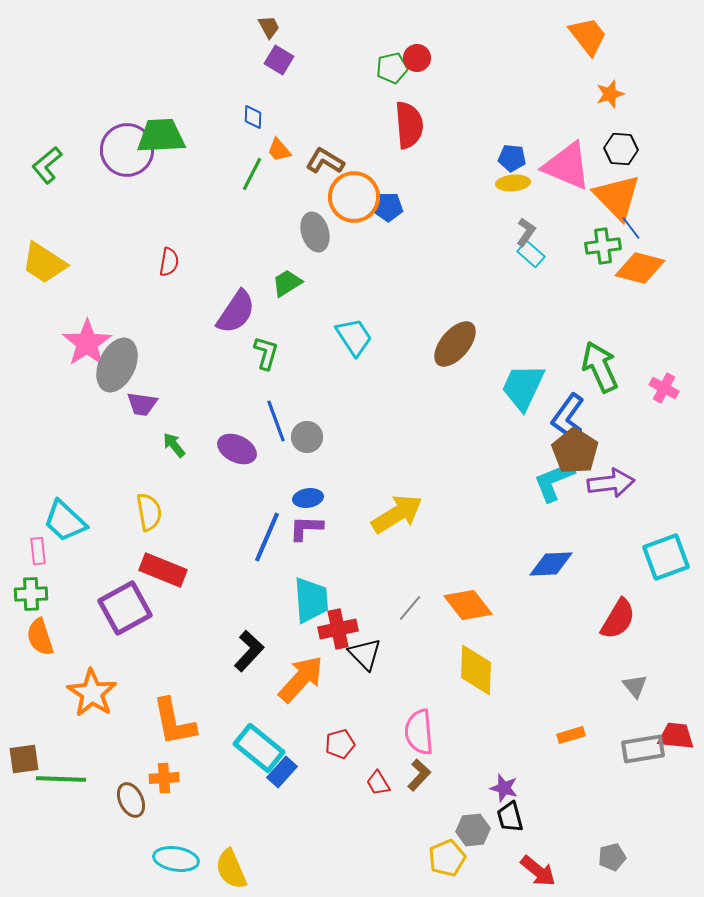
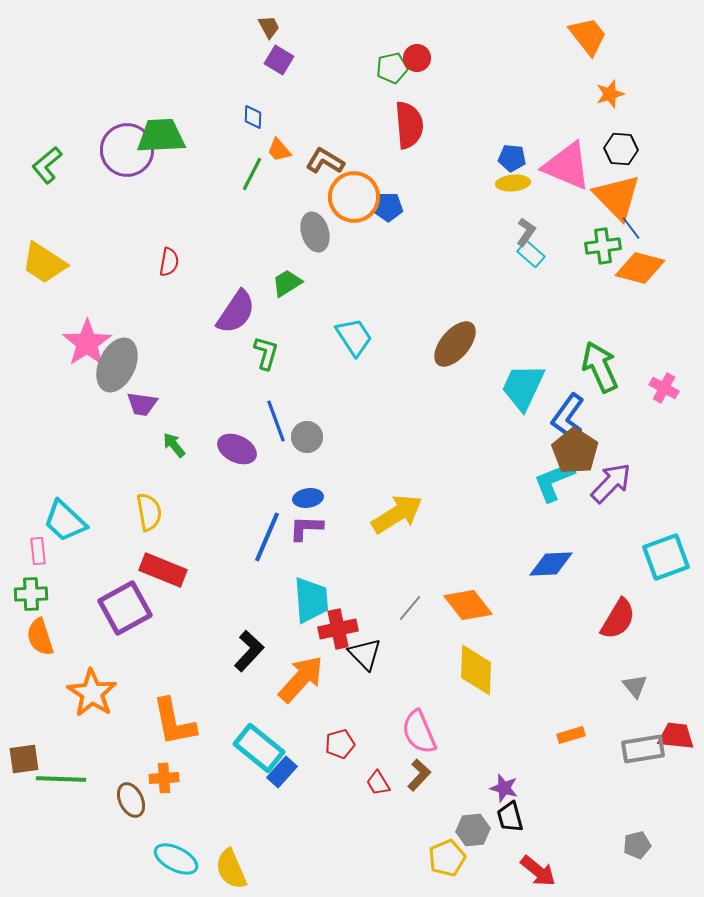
purple arrow at (611, 483): rotated 39 degrees counterclockwise
pink semicircle at (419, 732): rotated 18 degrees counterclockwise
gray pentagon at (612, 857): moved 25 px right, 12 px up
cyan ellipse at (176, 859): rotated 18 degrees clockwise
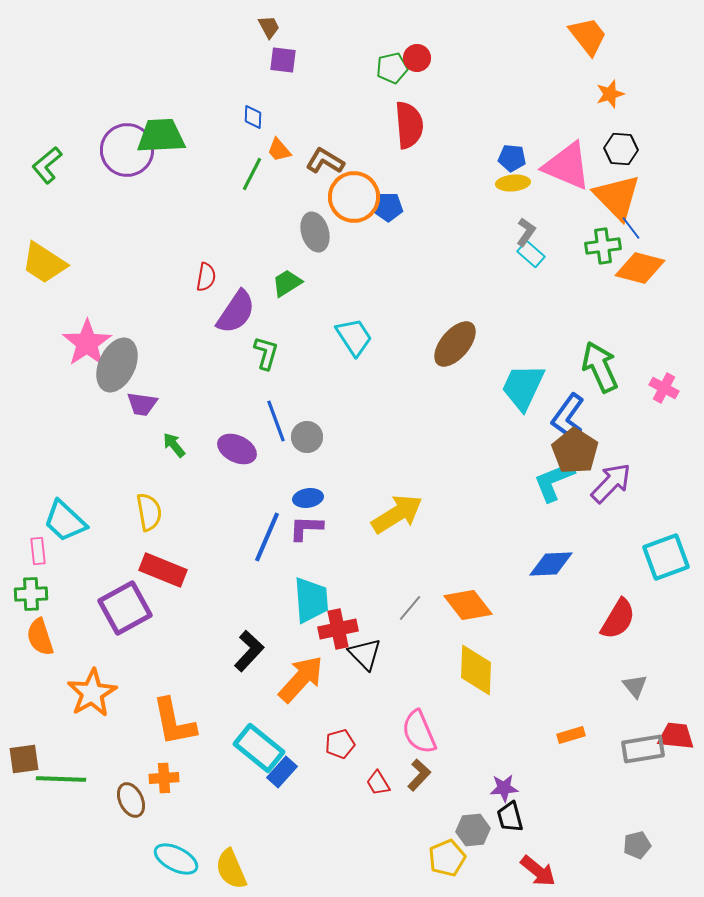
purple square at (279, 60): moved 4 px right; rotated 24 degrees counterclockwise
red semicircle at (169, 262): moved 37 px right, 15 px down
orange star at (92, 693): rotated 9 degrees clockwise
purple star at (504, 788): rotated 20 degrees counterclockwise
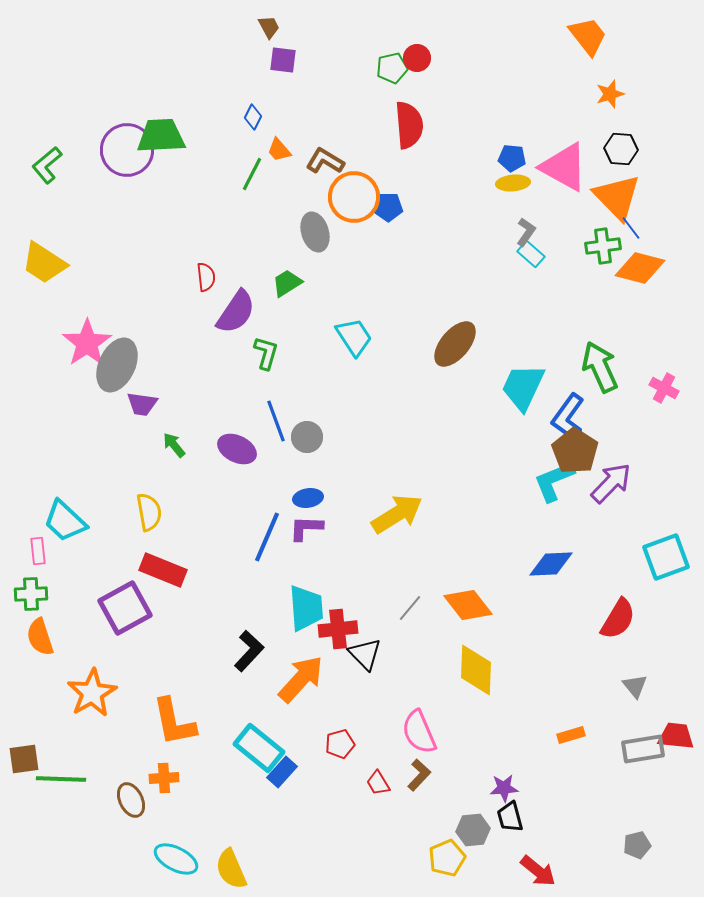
blue diamond at (253, 117): rotated 25 degrees clockwise
pink triangle at (567, 166): moved 3 px left, 1 px down; rotated 6 degrees clockwise
red semicircle at (206, 277): rotated 16 degrees counterclockwise
cyan trapezoid at (311, 600): moved 5 px left, 8 px down
red cross at (338, 629): rotated 6 degrees clockwise
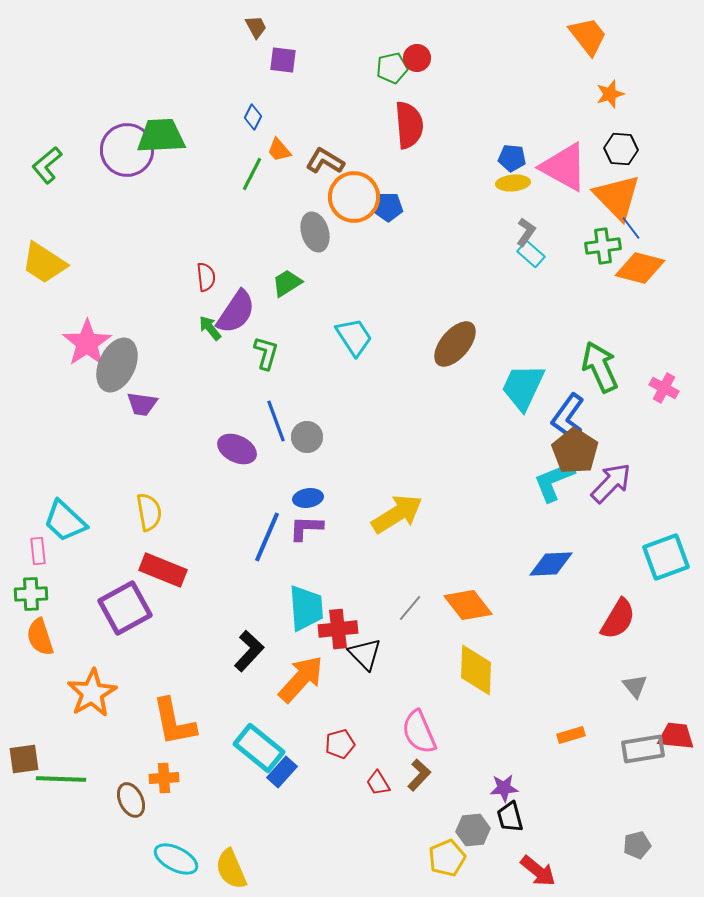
brown trapezoid at (269, 27): moved 13 px left
green arrow at (174, 445): moved 36 px right, 117 px up
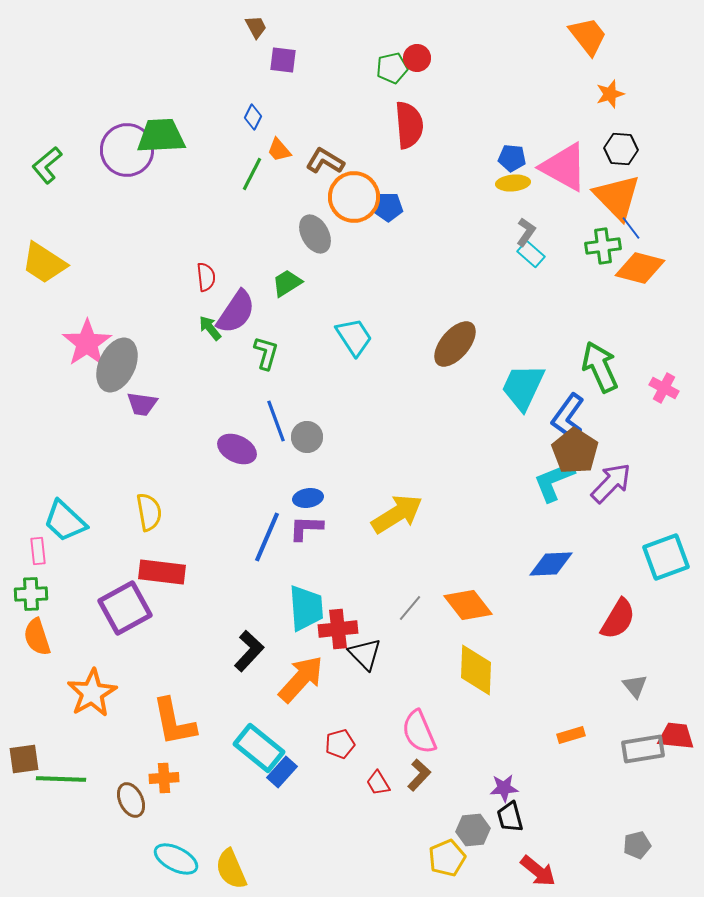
gray ellipse at (315, 232): moved 2 px down; rotated 12 degrees counterclockwise
red rectangle at (163, 570): moved 1 px left, 2 px down; rotated 15 degrees counterclockwise
orange semicircle at (40, 637): moved 3 px left
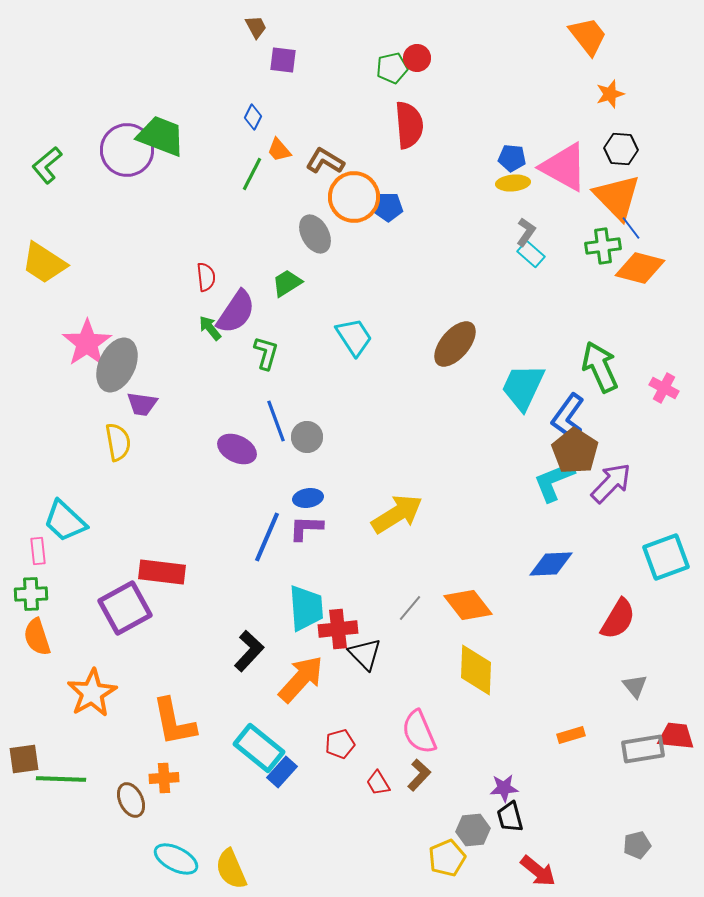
green trapezoid at (161, 136): rotated 24 degrees clockwise
yellow semicircle at (149, 512): moved 31 px left, 70 px up
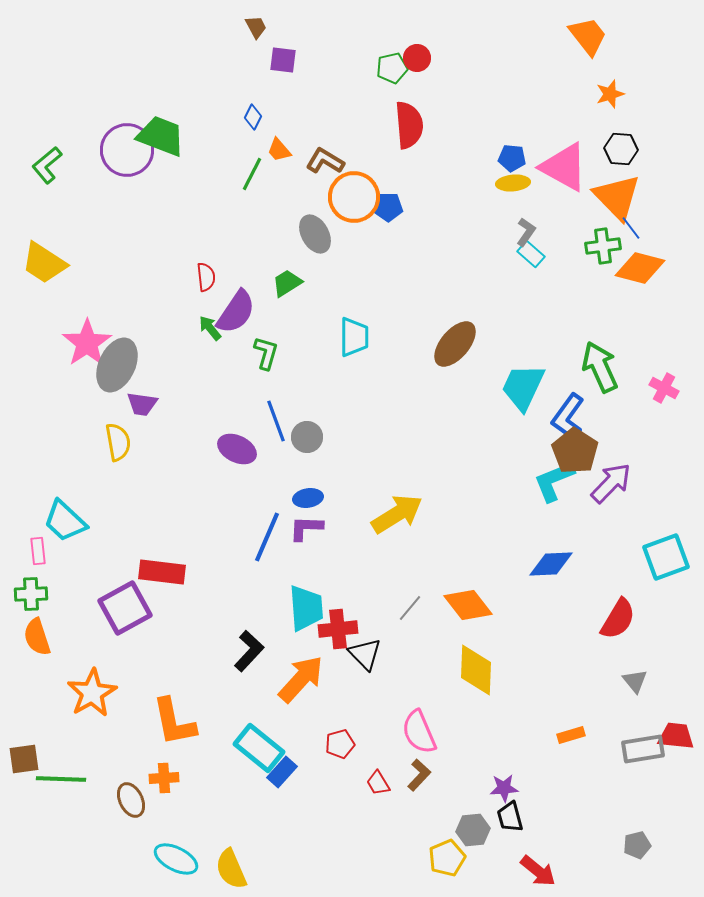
cyan trapezoid at (354, 337): rotated 33 degrees clockwise
gray triangle at (635, 686): moved 5 px up
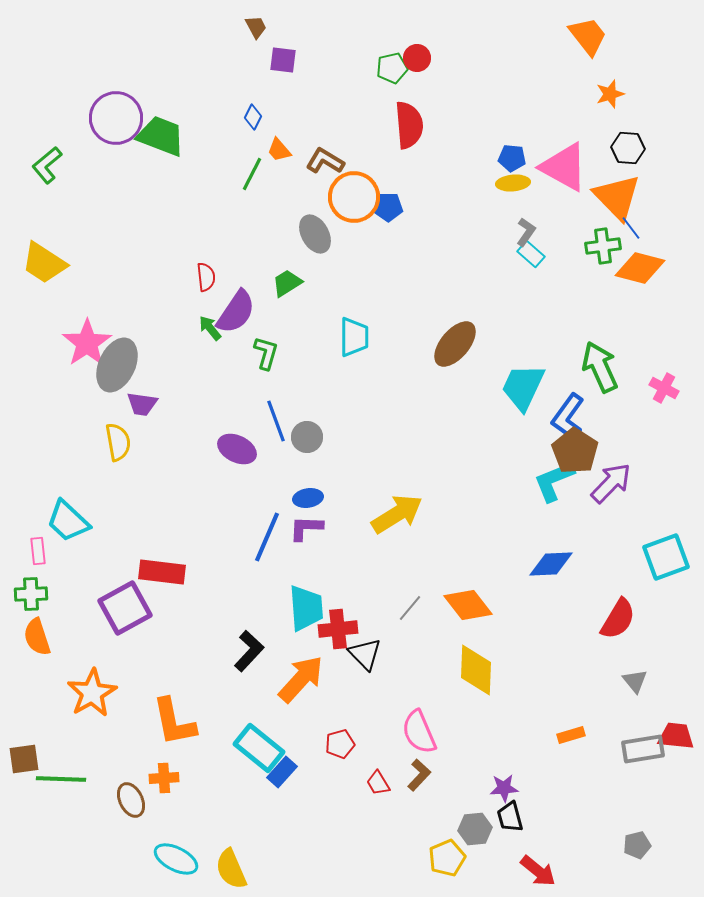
black hexagon at (621, 149): moved 7 px right, 1 px up
purple circle at (127, 150): moved 11 px left, 32 px up
cyan trapezoid at (65, 521): moved 3 px right
gray hexagon at (473, 830): moved 2 px right, 1 px up
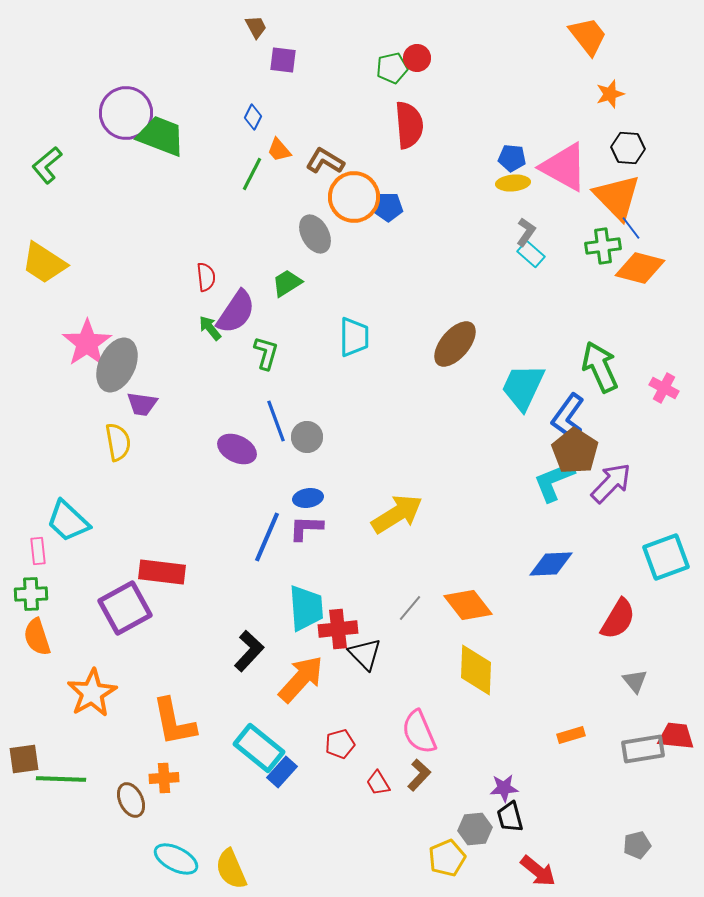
purple circle at (116, 118): moved 10 px right, 5 px up
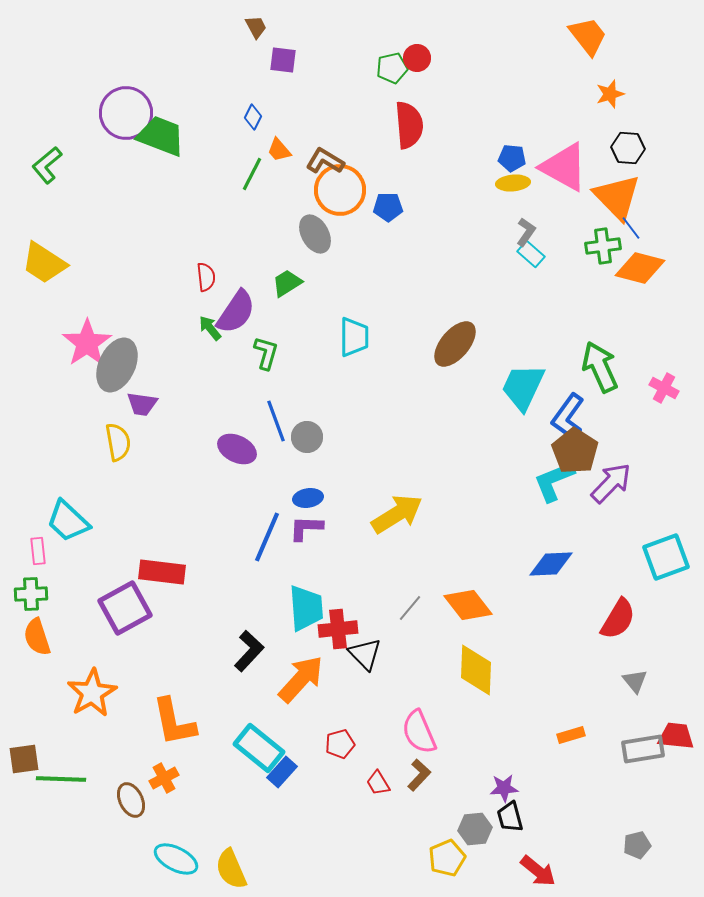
orange circle at (354, 197): moved 14 px left, 7 px up
orange cross at (164, 778): rotated 24 degrees counterclockwise
